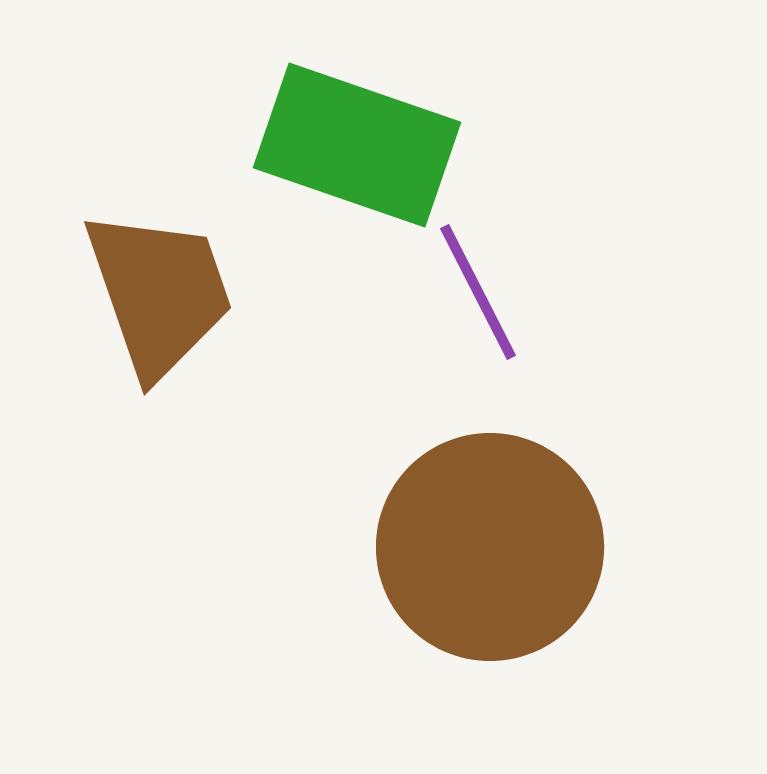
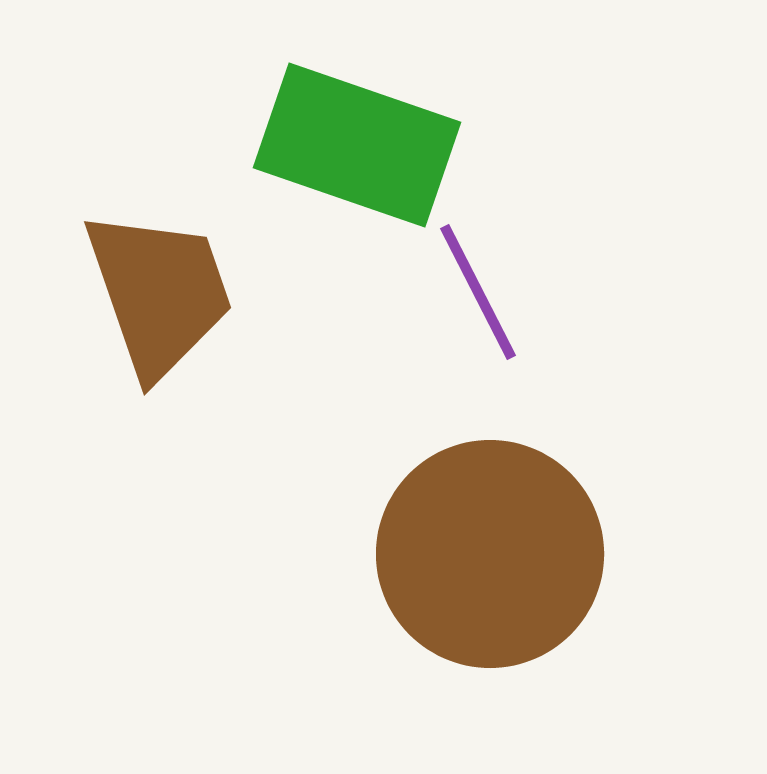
brown circle: moved 7 px down
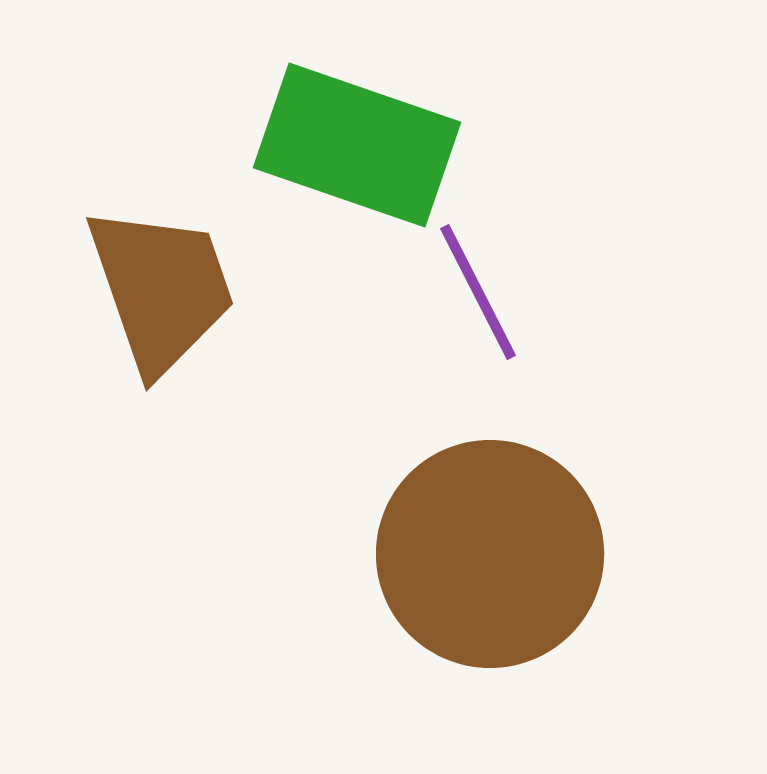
brown trapezoid: moved 2 px right, 4 px up
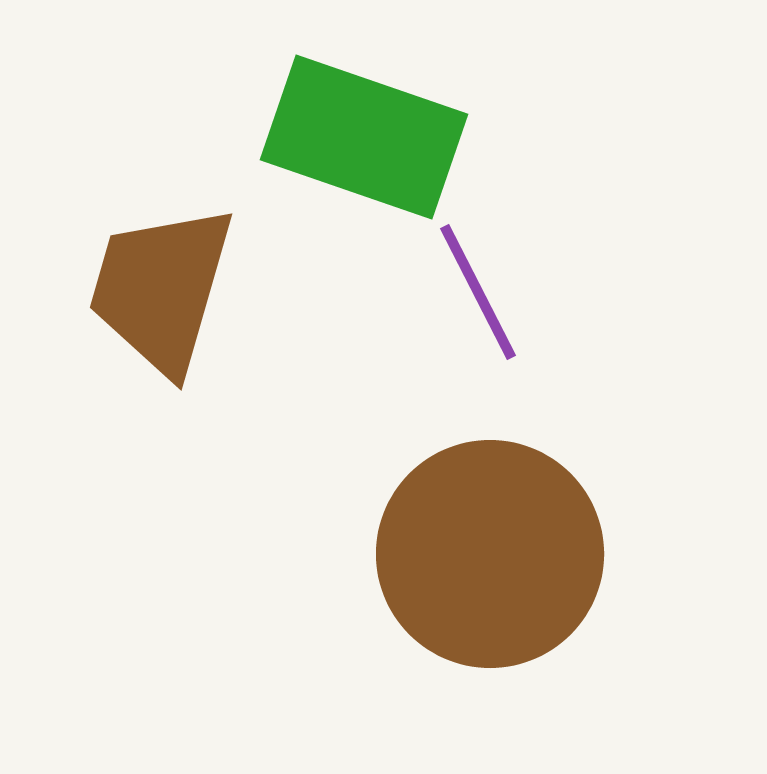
green rectangle: moved 7 px right, 8 px up
brown trapezoid: rotated 145 degrees counterclockwise
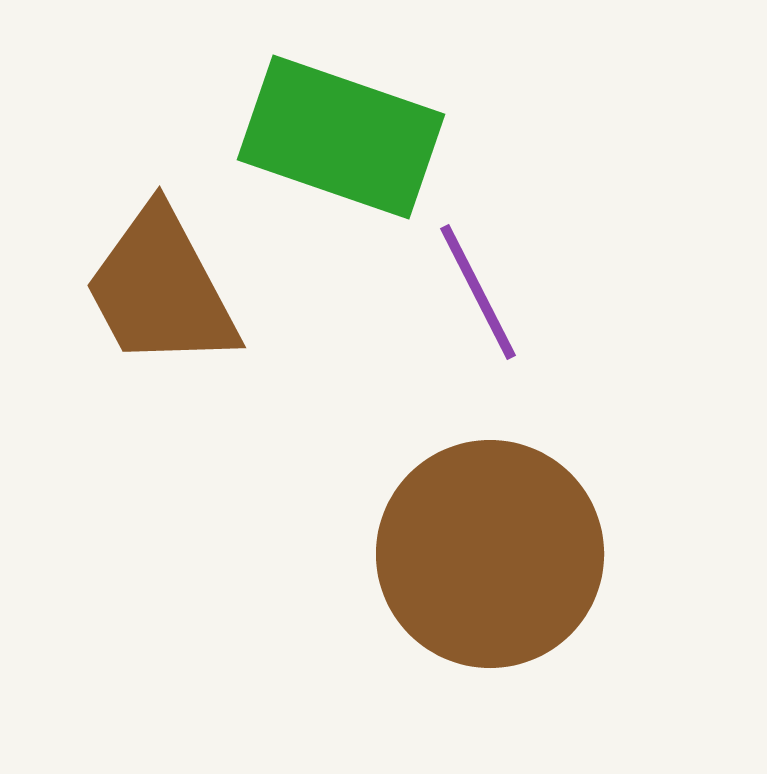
green rectangle: moved 23 px left
brown trapezoid: rotated 44 degrees counterclockwise
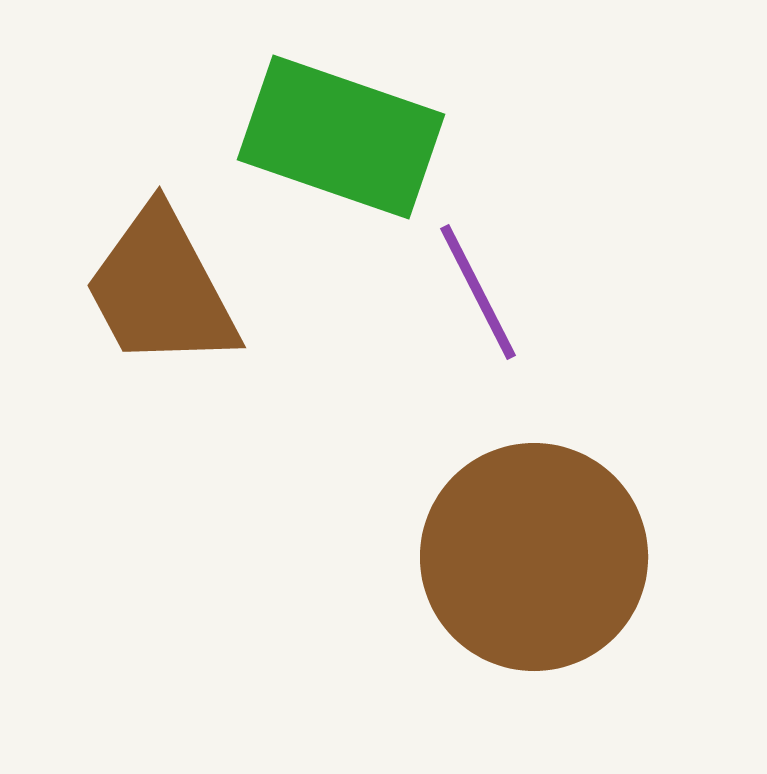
brown circle: moved 44 px right, 3 px down
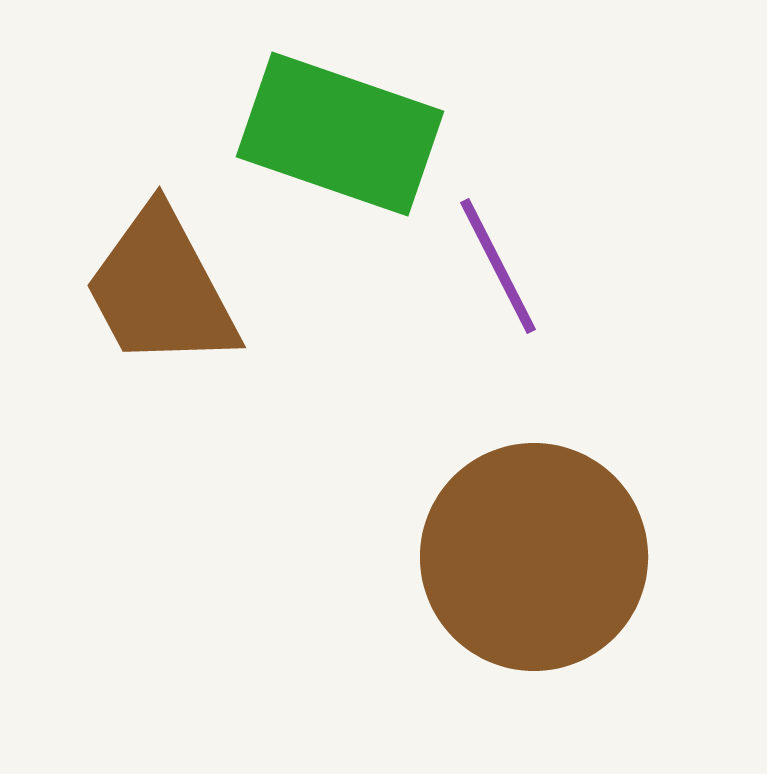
green rectangle: moved 1 px left, 3 px up
purple line: moved 20 px right, 26 px up
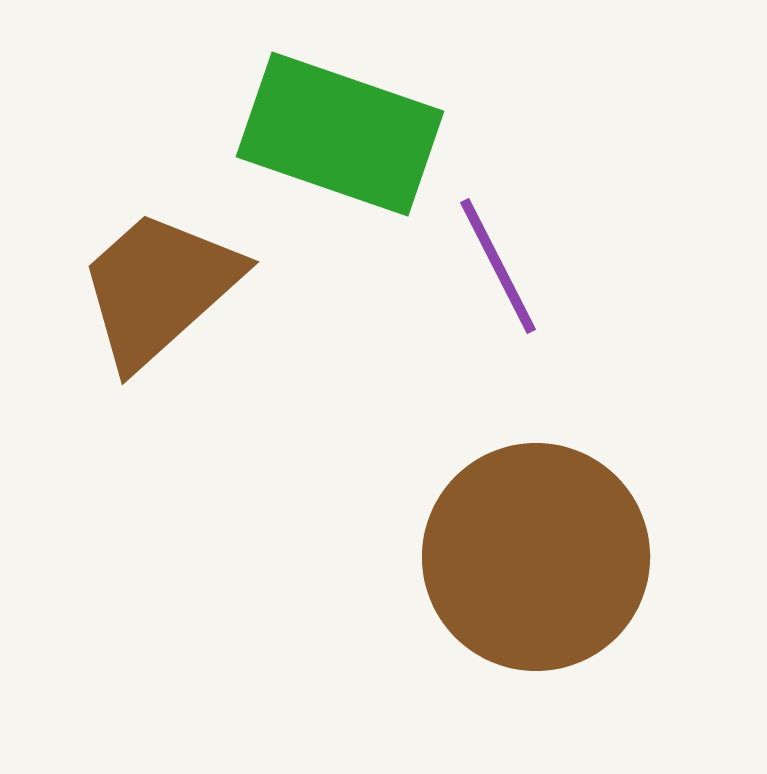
brown trapezoid: moved 2 px left, 1 px up; rotated 76 degrees clockwise
brown circle: moved 2 px right
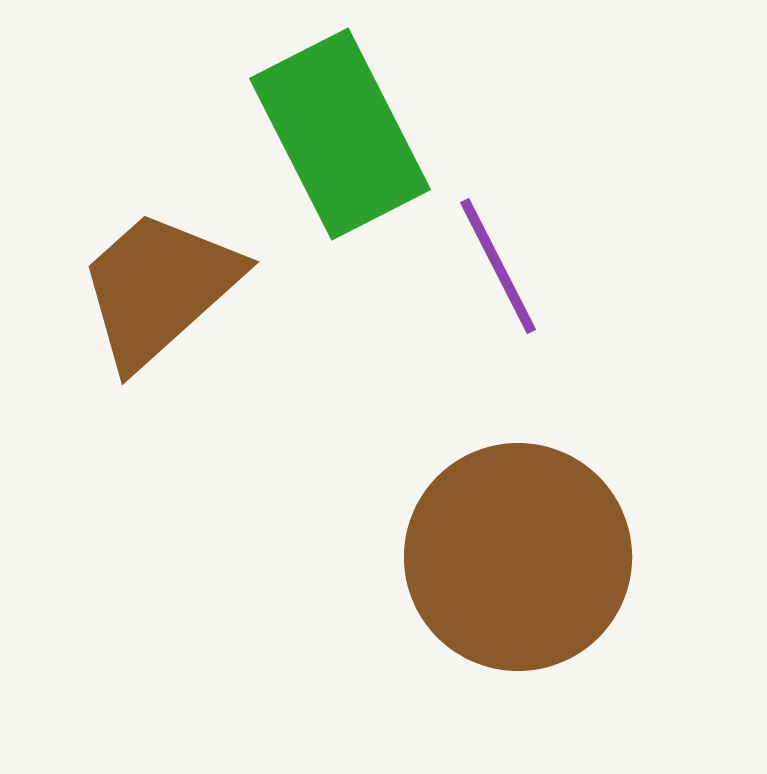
green rectangle: rotated 44 degrees clockwise
brown circle: moved 18 px left
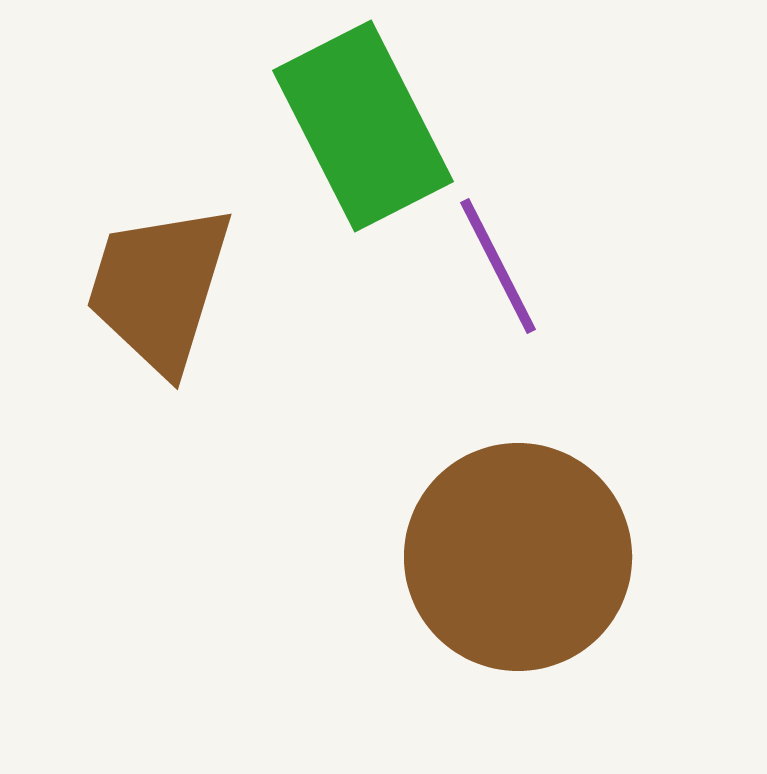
green rectangle: moved 23 px right, 8 px up
brown trapezoid: rotated 31 degrees counterclockwise
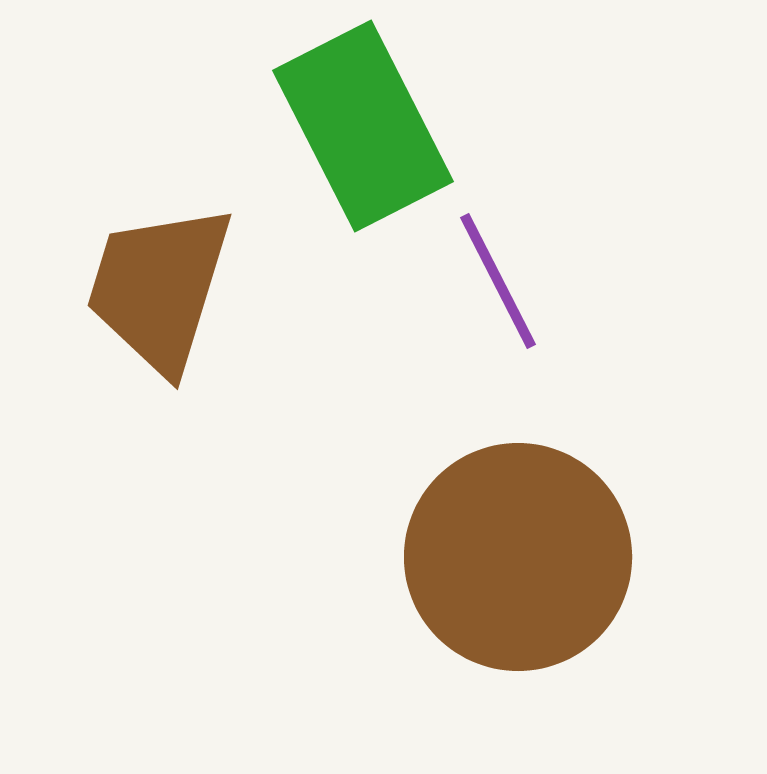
purple line: moved 15 px down
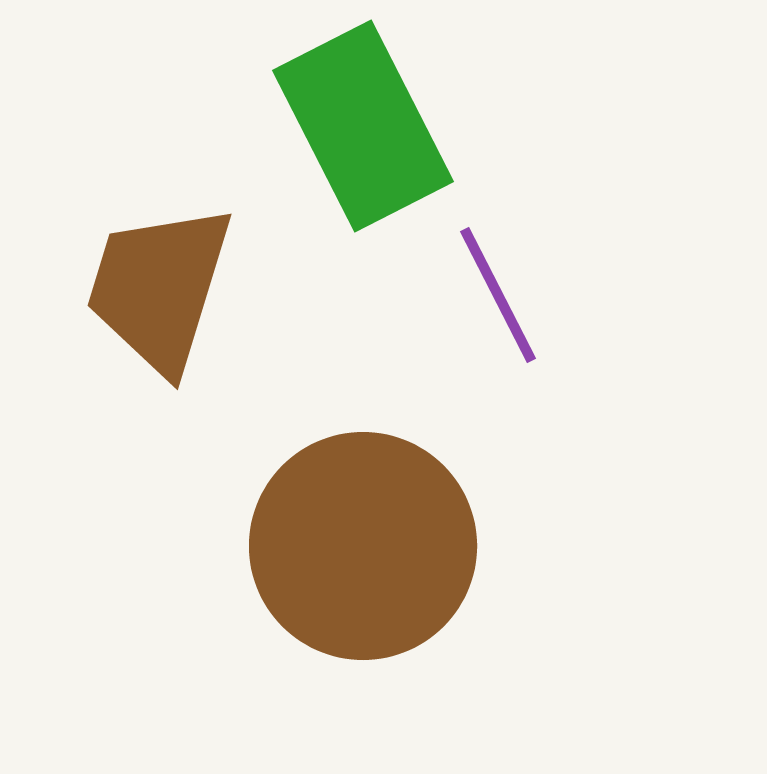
purple line: moved 14 px down
brown circle: moved 155 px left, 11 px up
